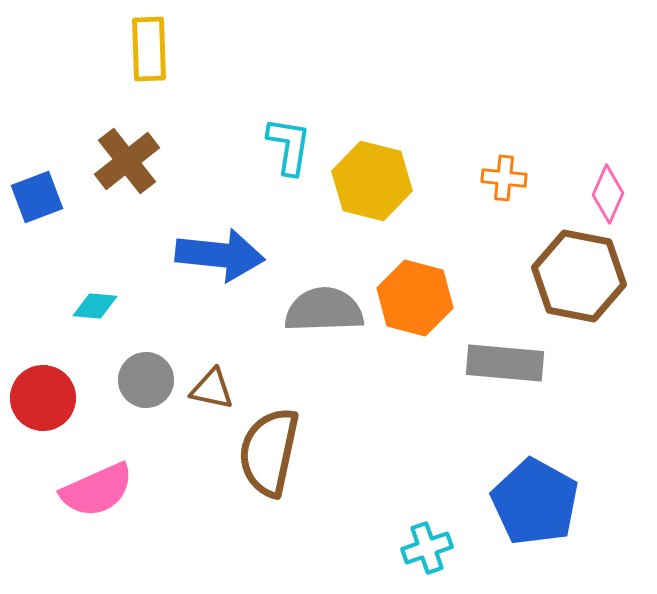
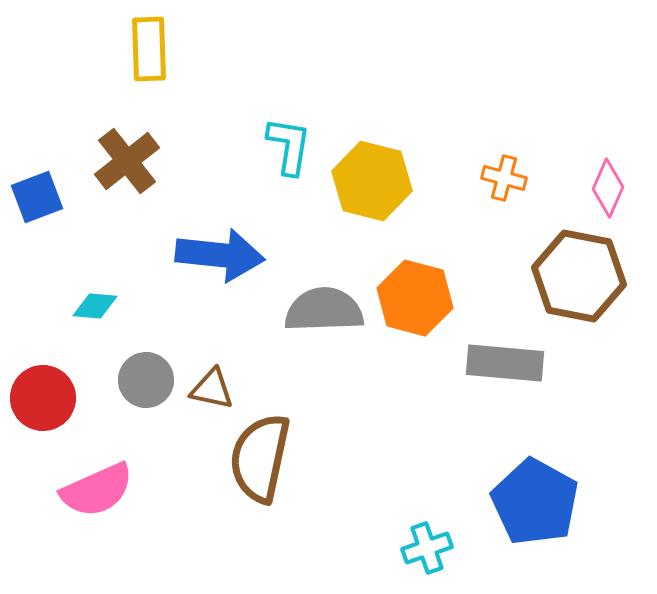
orange cross: rotated 9 degrees clockwise
pink diamond: moved 6 px up
brown semicircle: moved 9 px left, 6 px down
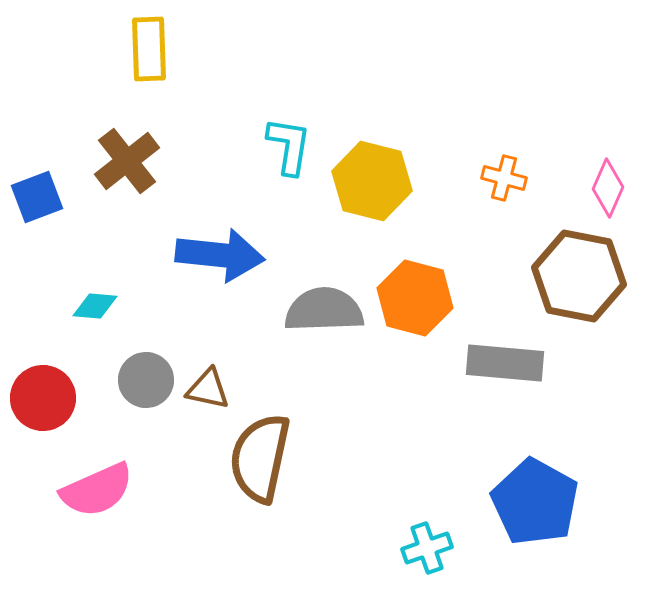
brown triangle: moved 4 px left
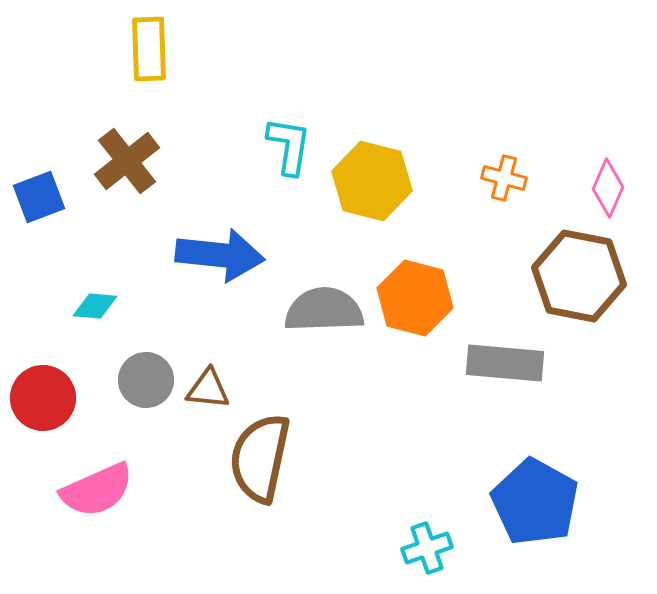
blue square: moved 2 px right
brown triangle: rotated 6 degrees counterclockwise
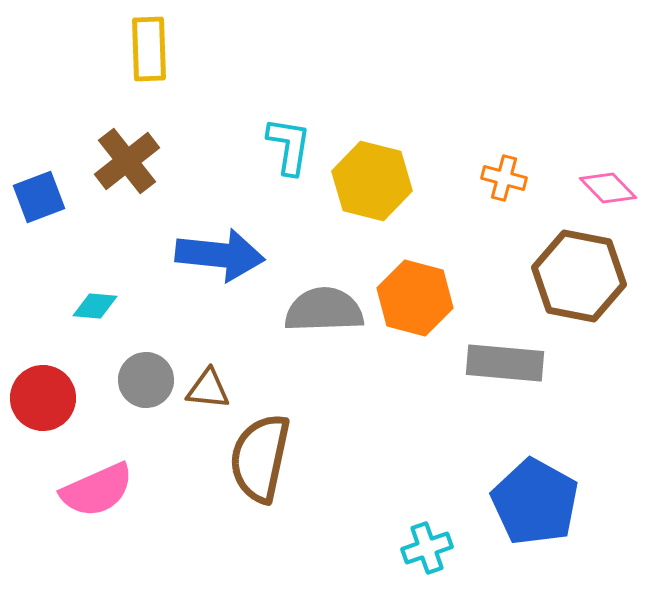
pink diamond: rotated 68 degrees counterclockwise
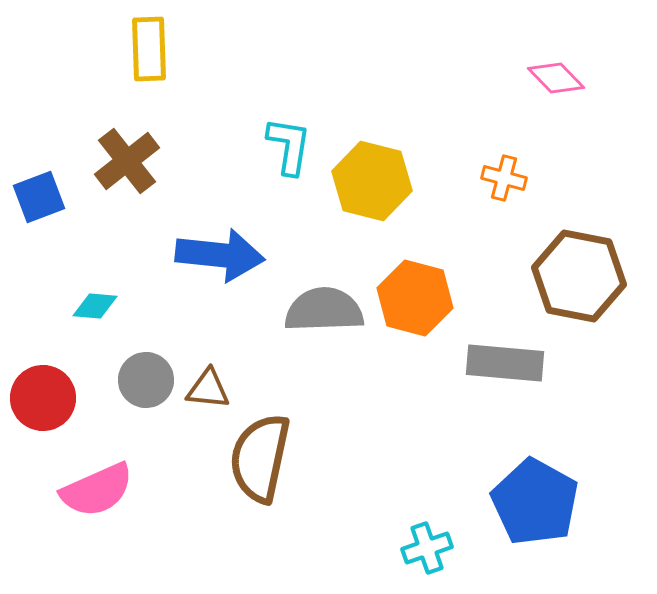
pink diamond: moved 52 px left, 110 px up
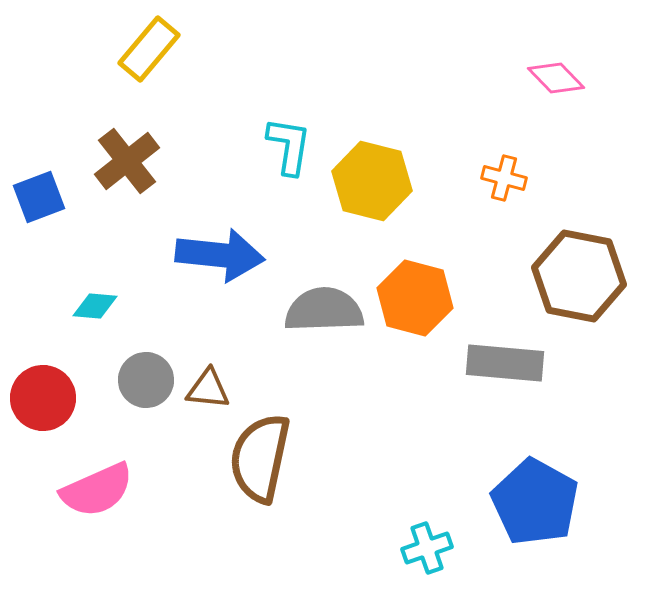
yellow rectangle: rotated 42 degrees clockwise
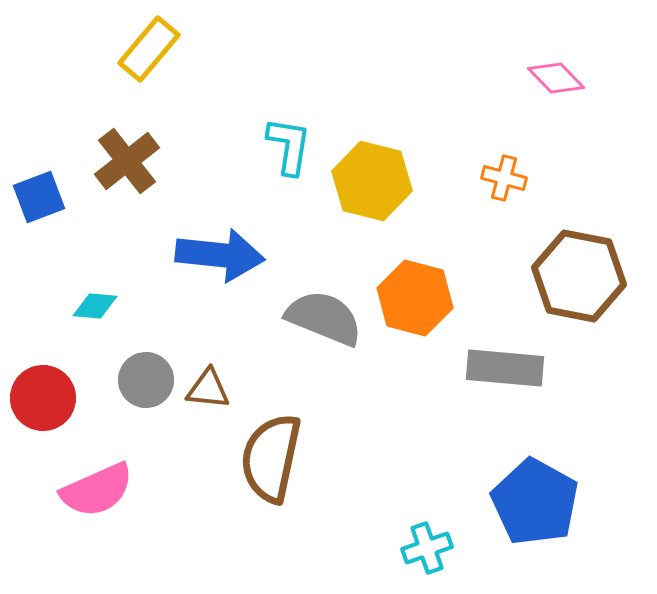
gray semicircle: moved 8 px down; rotated 24 degrees clockwise
gray rectangle: moved 5 px down
brown semicircle: moved 11 px right
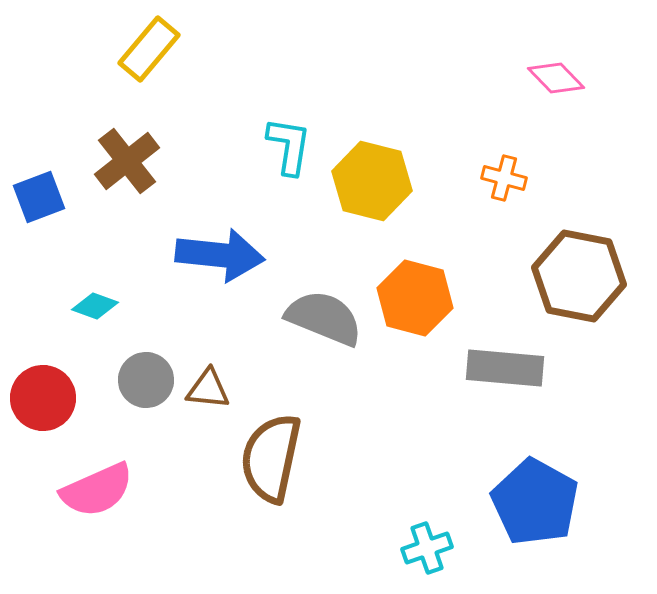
cyan diamond: rotated 15 degrees clockwise
